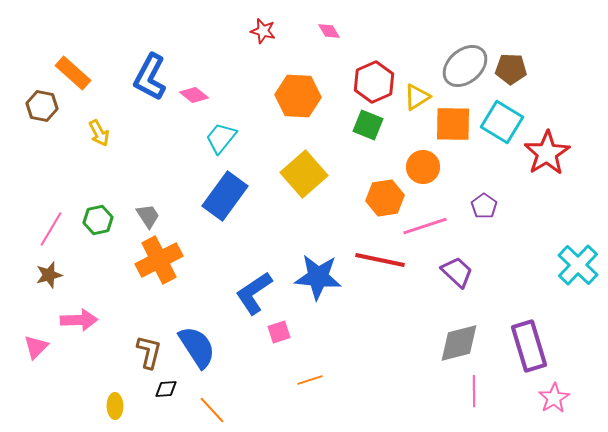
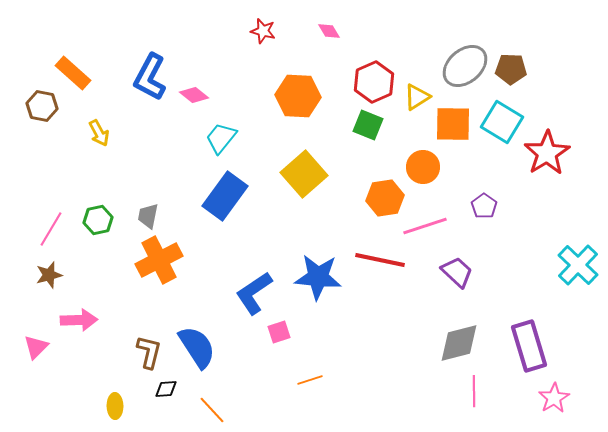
gray trapezoid at (148, 216): rotated 136 degrees counterclockwise
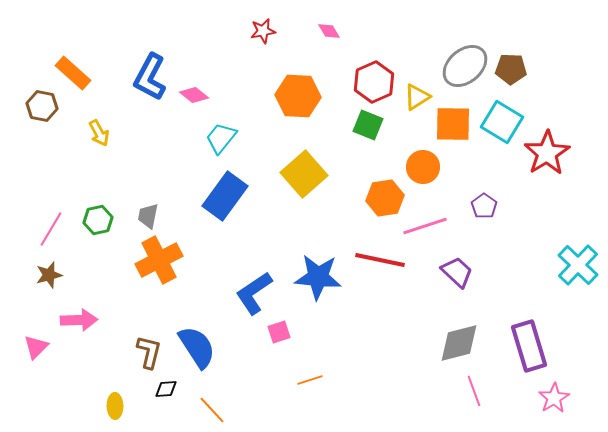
red star at (263, 31): rotated 25 degrees counterclockwise
pink line at (474, 391): rotated 20 degrees counterclockwise
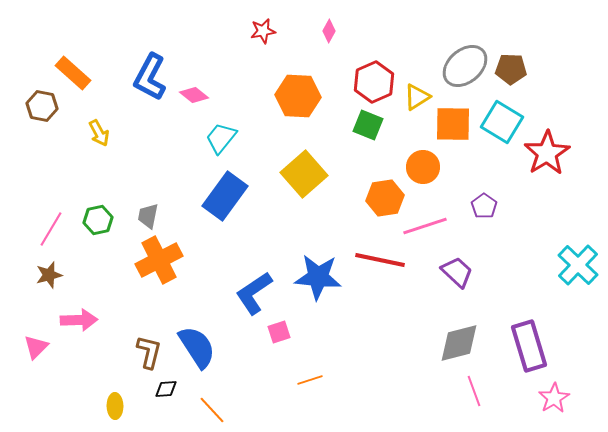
pink diamond at (329, 31): rotated 60 degrees clockwise
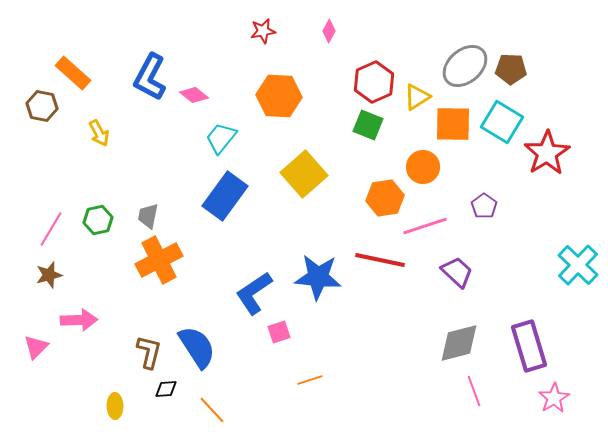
orange hexagon at (298, 96): moved 19 px left
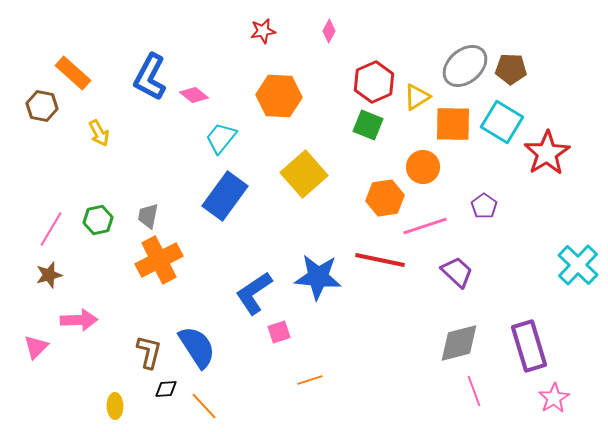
orange line at (212, 410): moved 8 px left, 4 px up
